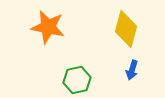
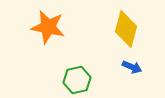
blue arrow: moved 3 px up; rotated 84 degrees counterclockwise
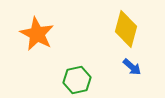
orange star: moved 11 px left, 7 px down; rotated 16 degrees clockwise
blue arrow: rotated 18 degrees clockwise
